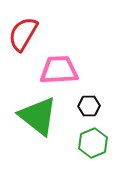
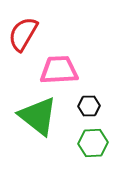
green hexagon: rotated 20 degrees clockwise
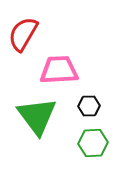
green triangle: moved 1 px left; rotated 15 degrees clockwise
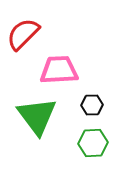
red semicircle: rotated 15 degrees clockwise
black hexagon: moved 3 px right, 1 px up
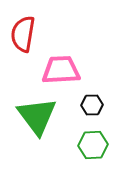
red semicircle: rotated 36 degrees counterclockwise
pink trapezoid: moved 2 px right
green hexagon: moved 2 px down
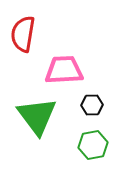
pink trapezoid: moved 3 px right
green hexagon: rotated 8 degrees counterclockwise
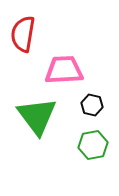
black hexagon: rotated 15 degrees clockwise
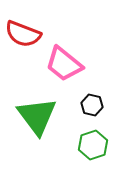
red semicircle: rotated 78 degrees counterclockwise
pink trapezoid: moved 6 px up; rotated 138 degrees counterclockwise
green hexagon: rotated 8 degrees counterclockwise
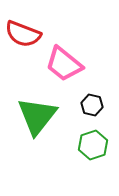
green triangle: rotated 15 degrees clockwise
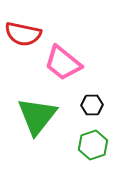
red semicircle: rotated 9 degrees counterclockwise
pink trapezoid: moved 1 px left, 1 px up
black hexagon: rotated 15 degrees counterclockwise
